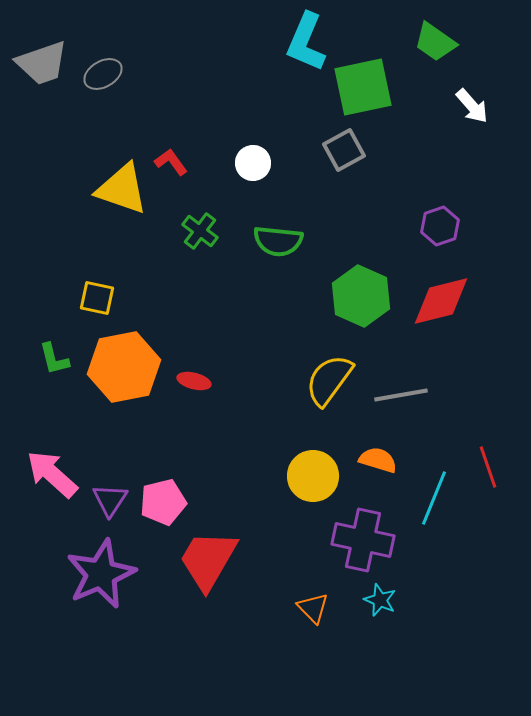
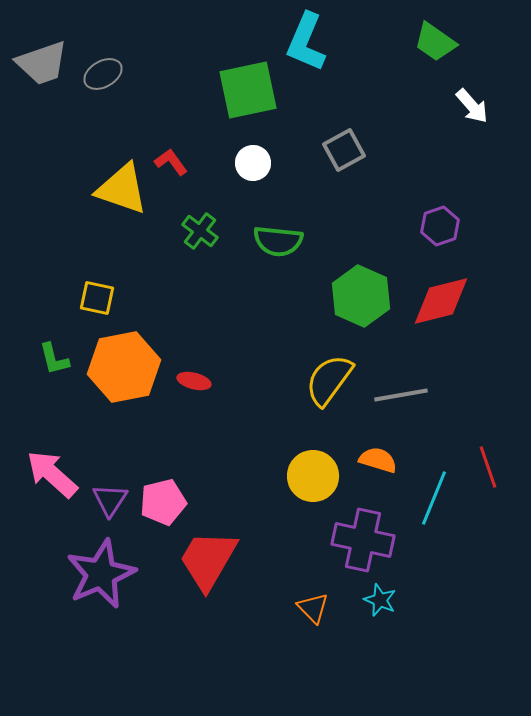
green square: moved 115 px left, 3 px down
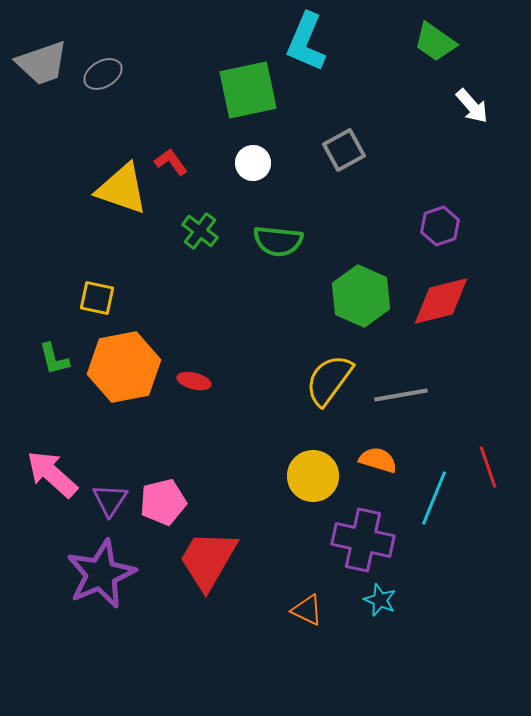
orange triangle: moved 6 px left, 2 px down; rotated 20 degrees counterclockwise
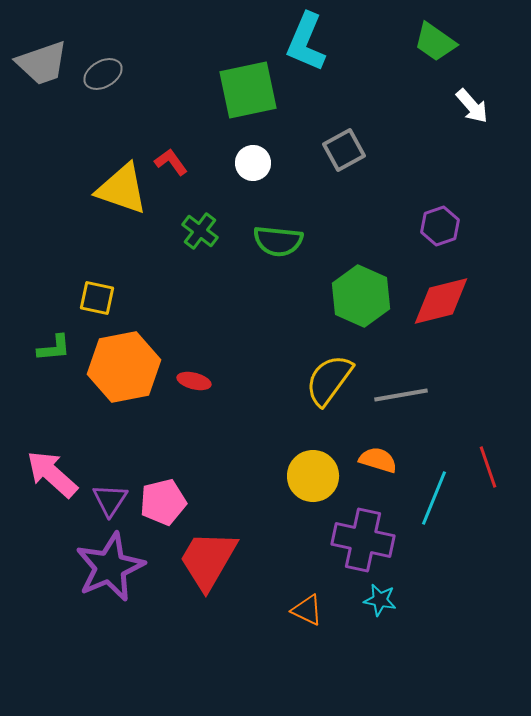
green L-shape: moved 11 px up; rotated 81 degrees counterclockwise
purple star: moved 9 px right, 7 px up
cyan star: rotated 12 degrees counterclockwise
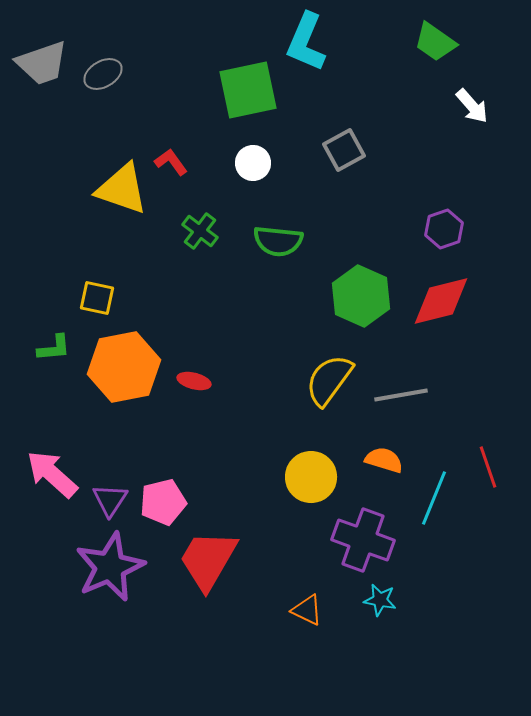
purple hexagon: moved 4 px right, 3 px down
orange semicircle: moved 6 px right
yellow circle: moved 2 px left, 1 px down
purple cross: rotated 8 degrees clockwise
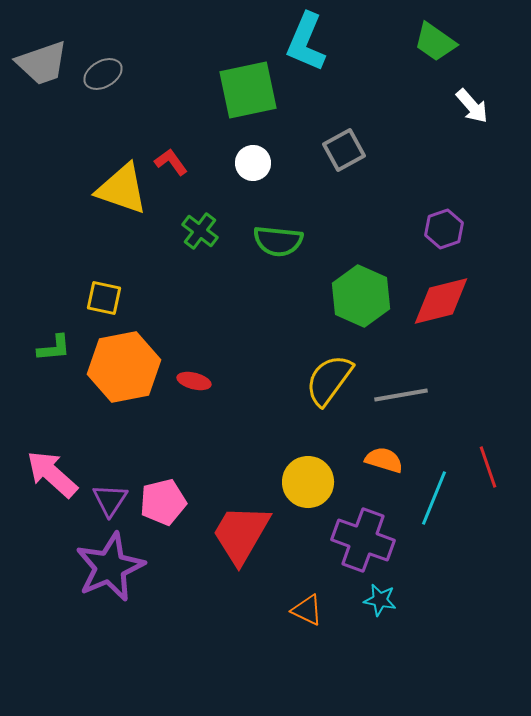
yellow square: moved 7 px right
yellow circle: moved 3 px left, 5 px down
red trapezoid: moved 33 px right, 26 px up
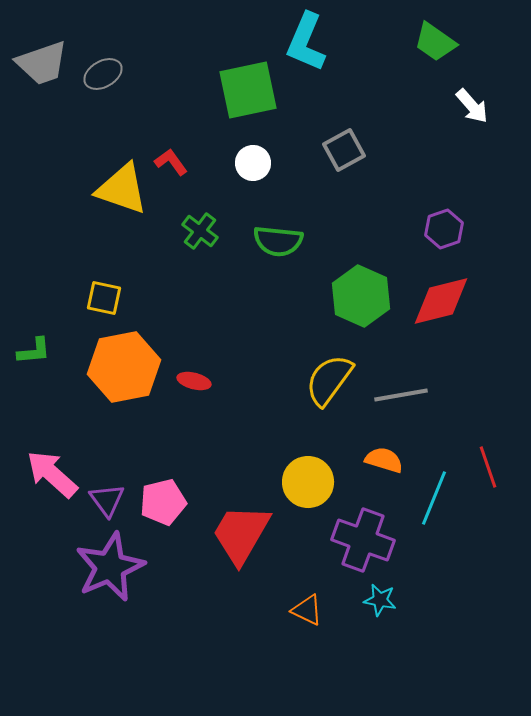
green L-shape: moved 20 px left, 3 px down
purple triangle: moved 3 px left; rotated 9 degrees counterclockwise
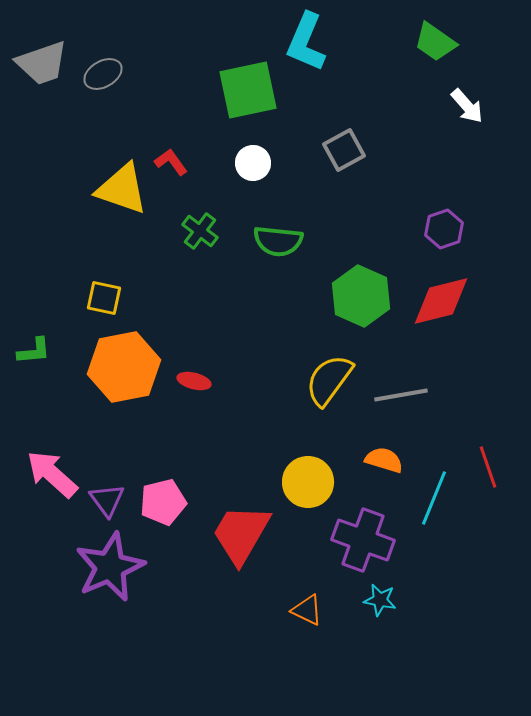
white arrow: moved 5 px left
